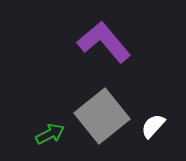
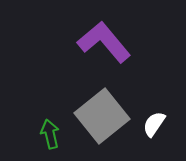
white semicircle: moved 1 px right, 2 px up; rotated 8 degrees counterclockwise
green arrow: rotated 76 degrees counterclockwise
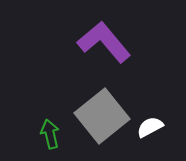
white semicircle: moved 4 px left, 3 px down; rotated 28 degrees clockwise
